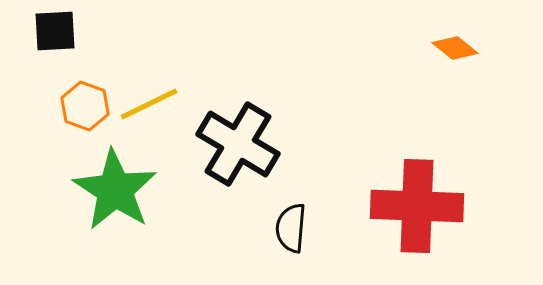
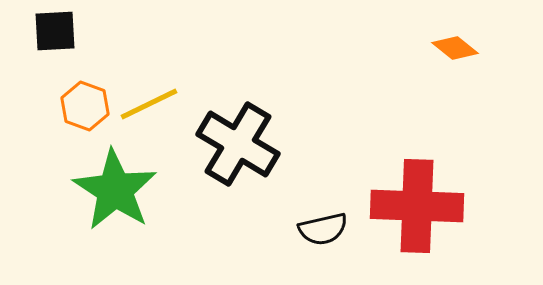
black semicircle: moved 32 px right, 1 px down; rotated 108 degrees counterclockwise
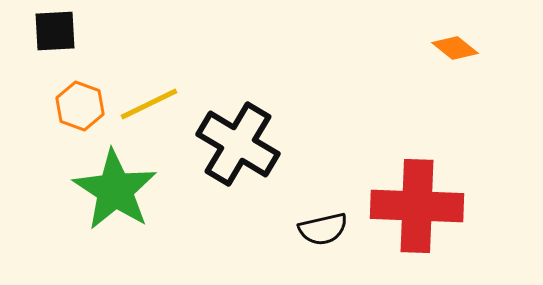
orange hexagon: moved 5 px left
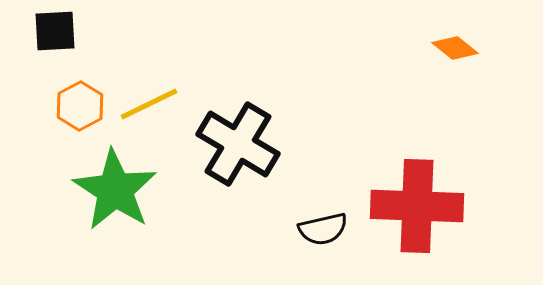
orange hexagon: rotated 12 degrees clockwise
